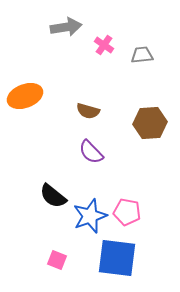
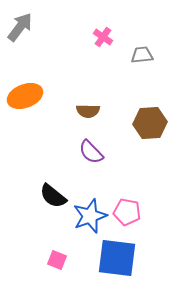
gray arrow: moved 46 px left; rotated 44 degrees counterclockwise
pink cross: moved 1 px left, 8 px up
brown semicircle: rotated 15 degrees counterclockwise
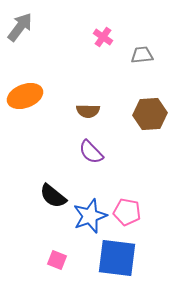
brown hexagon: moved 9 px up
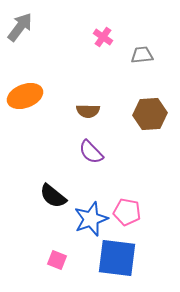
blue star: moved 1 px right, 3 px down
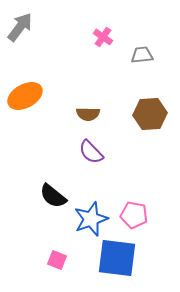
orange ellipse: rotated 8 degrees counterclockwise
brown semicircle: moved 3 px down
pink pentagon: moved 7 px right, 3 px down
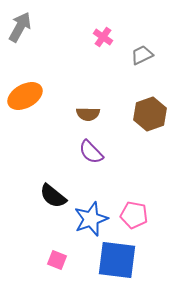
gray arrow: rotated 8 degrees counterclockwise
gray trapezoid: rotated 20 degrees counterclockwise
brown hexagon: rotated 16 degrees counterclockwise
blue square: moved 2 px down
